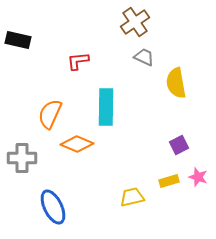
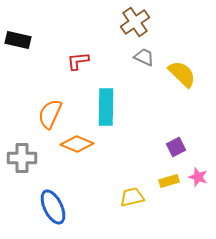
yellow semicircle: moved 6 px right, 9 px up; rotated 144 degrees clockwise
purple square: moved 3 px left, 2 px down
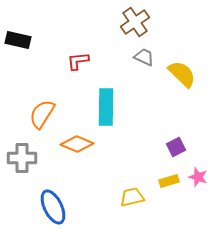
orange semicircle: moved 8 px left; rotated 8 degrees clockwise
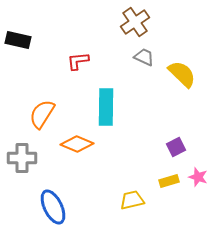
yellow trapezoid: moved 3 px down
